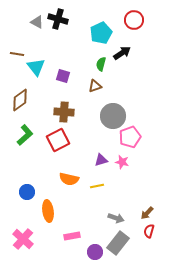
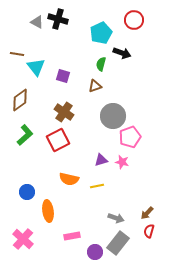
black arrow: rotated 54 degrees clockwise
brown cross: rotated 30 degrees clockwise
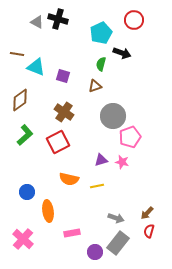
cyan triangle: rotated 30 degrees counterclockwise
red square: moved 2 px down
pink rectangle: moved 3 px up
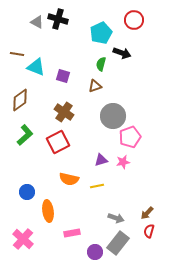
pink star: moved 1 px right; rotated 24 degrees counterclockwise
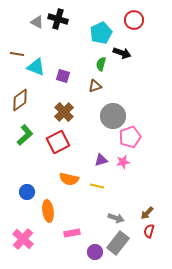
brown cross: rotated 12 degrees clockwise
yellow line: rotated 24 degrees clockwise
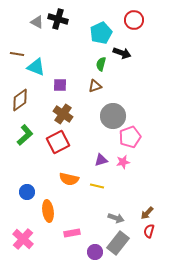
purple square: moved 3 px left, 9 px down; rotated 16 degrees counterclockwise
brown cross: moved 1 px left, 2 px down; rotated 12 degrees counterclockwise
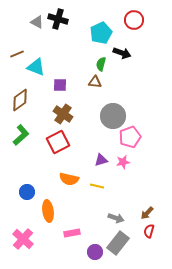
brown line: rotated 32 degrees counterclockwise
brown triangle: moved 4 px up; rotated 24 degrees clockwise
green L-shape: moved 4 px left
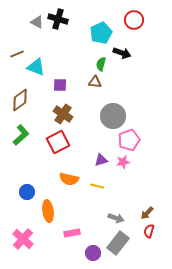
pink pentagon: moved 1 px left, 3 px down
purple circle: moved 2 px left, 1 px down
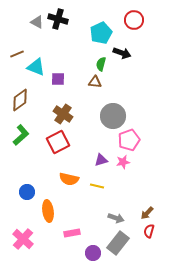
purple square: moved 2 px left, 6 px up
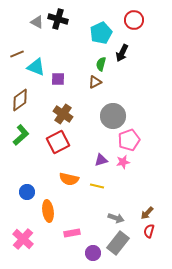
black arrow: rotated 96 degrees clockwise
brown triangle: rotated 32 degrees counterclockwise
